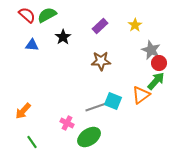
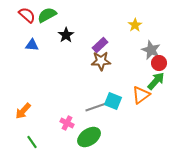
purple rectangle: moved 19 px down
black star: moved 3 px right, 2 px up
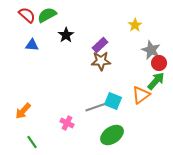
green ellipse: moved 23 px right, 2 px up
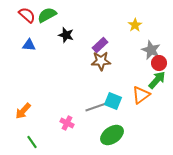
black star: rotated 21 degrees counterclockwise
blue triangle: moved 3 px left
green arrow: moved 1 px right, 1 px up
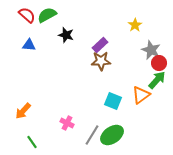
gray line: moved 4 px left, 28 px down; rotated 40 degrees counterclockwise
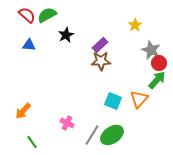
black star: rotated 28 degrees clockwise
orange triangle: moved 2 px left, 4 px down; rotated 12 degrees counterclockwise
